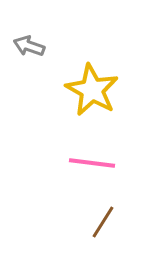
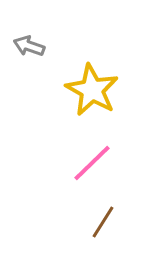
pink line: rotated 51 degrees counterclockwise
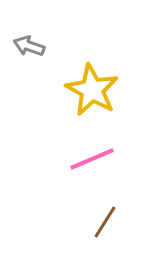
pink line: moved 4 px up; rotated 21 degrees clockwise
brown line: moved 2 px right
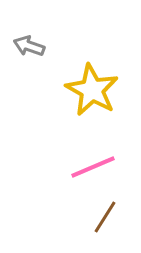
pink line: moved 1 px right, 8 px down
brown line: moved 5 px up
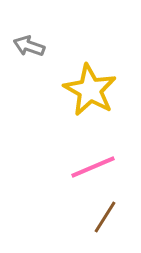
yellow star: moved 2 px left
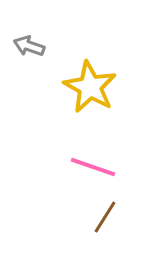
yellow star: moved 3 px up
pink line: rotated 42 degrees clockwise
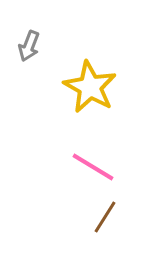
gray arrow: rotated 88 degrees counterclockwise
pink line: rotated 12 degrees clockwise
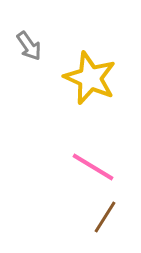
gray arrow: rotated 56 degrees counterclockwise
yellow star: moved 9 px up; rotated 6 degrees counterclockwise
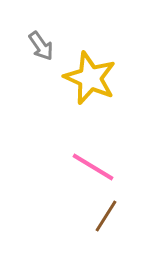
gray arrow: moved 12 px right
brown line: moved 1 px right, 1 px up
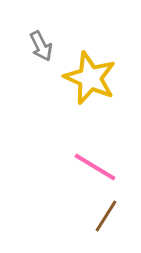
gray arrow: rotated 8 degrees clockwise
pink line: moved 2 px right
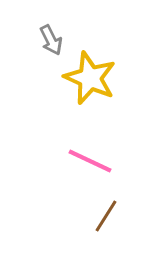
gray arrow: moved 10 px right, 6 px up
pink line: moved 5 px left, 6 px up; rotated 6 degrees counterclockwise
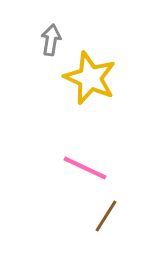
gray arrow: rotated 144 degrees counterclockwise
pink line: moved 5 px left, 7 px down
